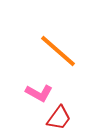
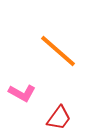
pink L-shape: moved 17 px left
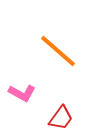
red trapezoid: moved 2 px right
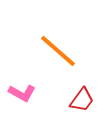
red trapezoid: moved 21 px right, 18 px up
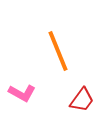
orange line: rotated 27 degrees clockwise
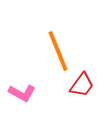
red trapezoid: moved 15 px up
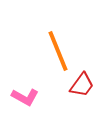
pink L-shape: moved 3 px right, 4 px down
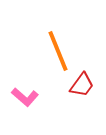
pink L-shape: rotated 12 degrees clockwise
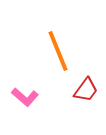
red trapezoid: moved 4 px right, 5 px down
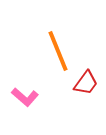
red trapezoid: moved 7 px up
